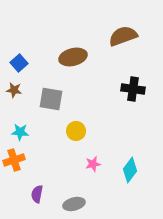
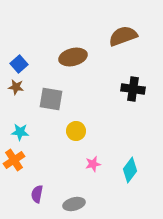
blue square: moved 1 px down
brown star: moved 2 px right, 3 px up
orange cross: rotated 15 degrees counterclockwise
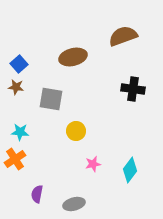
orange cross: moved 1 px right, 1 px up
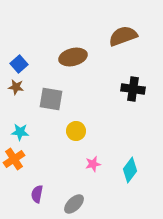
orange cross: moved 1 px left
gray ellipse: rotated 30 degrees counterclockwise
